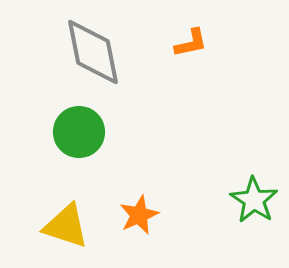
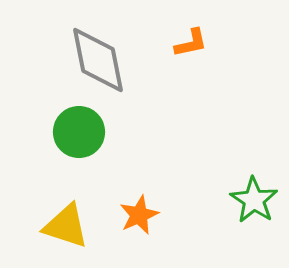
gray diamond: moved 5 px right, 8 px down
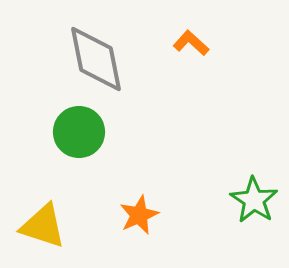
orange L-shape: rotated 126 degrees counterclockwise
gray diamond: moved 2 px left, 1 px up
yellow triangle: moved 23 px left
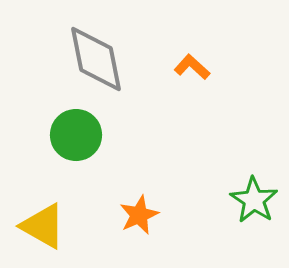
orange L-shape: moved 1 px right, 24 px down
green circle: moved 3 px left, 3 px down
yellow triangle: rotated 12 degrees clockwise
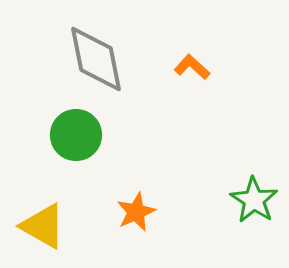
orange star: moved 3 px left, 3 px up
